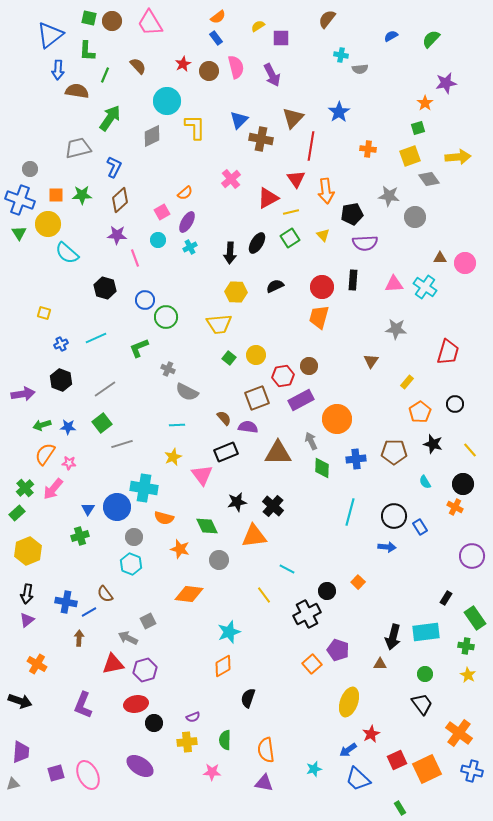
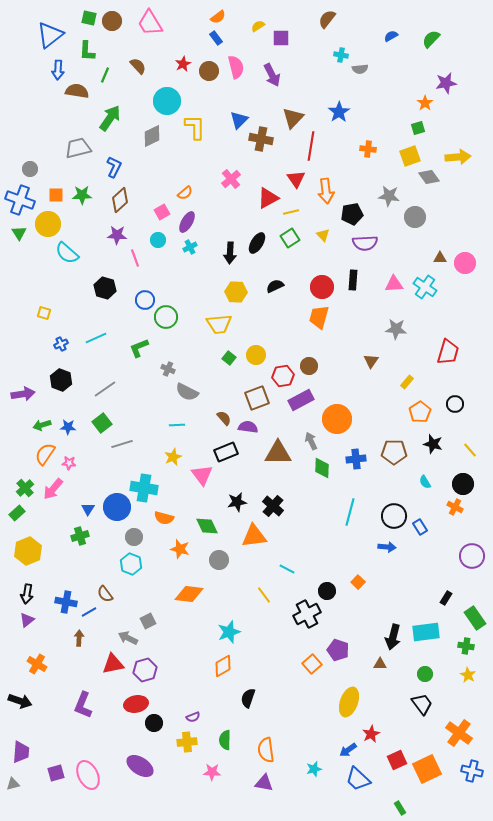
gray diamond at (429, 179): moved 2 px up
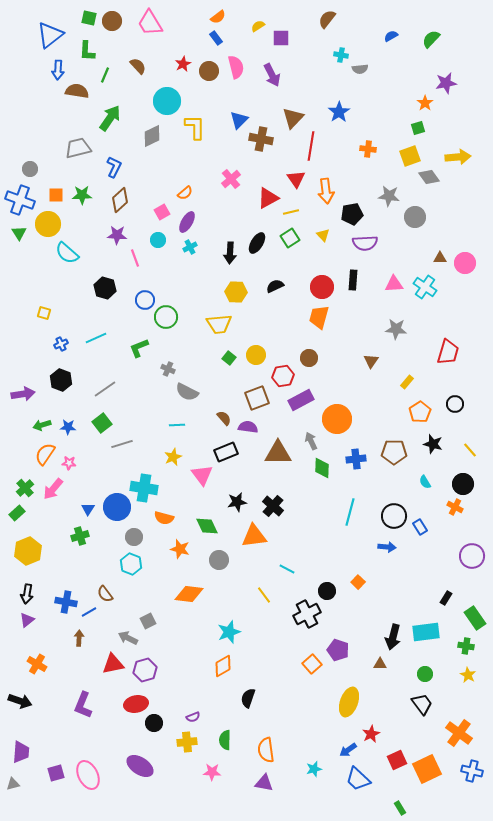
brown circle at (309, 366): moved 8 px up
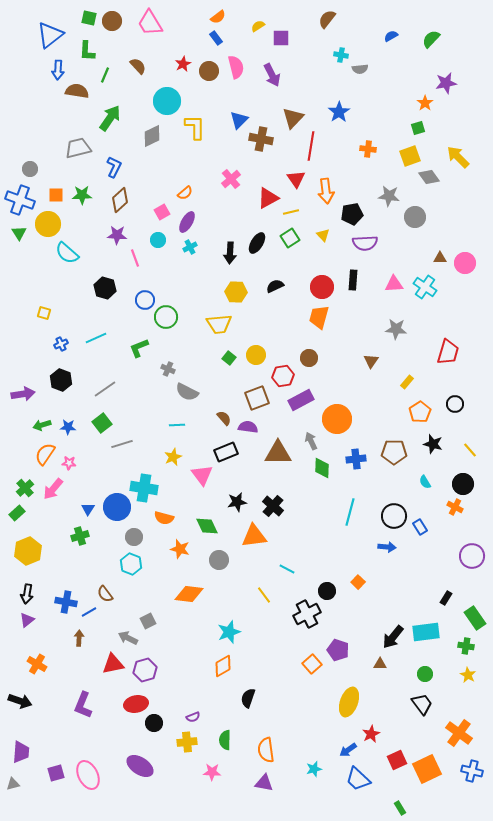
yellow arrow at (458, 157): rotated 130 degrees counterclockwise
black arrow at (393, 637): rotated 25 degrees clockwise
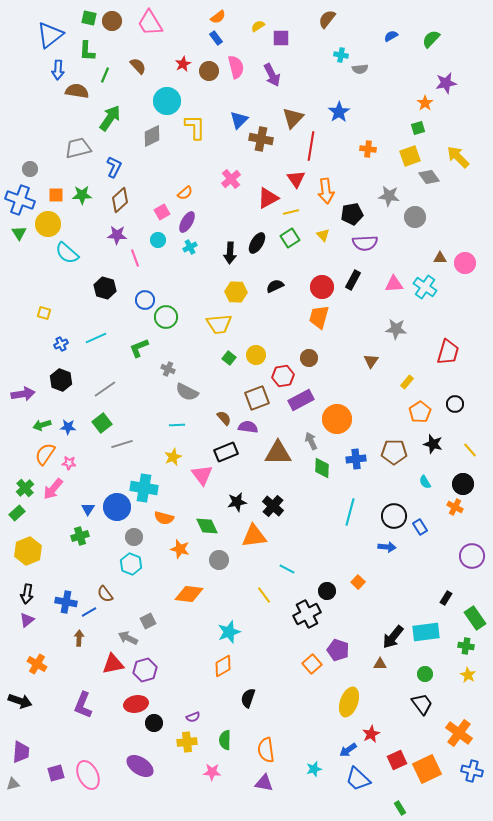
black rectangle at (353, 280): rotated 24 degrees clockwise
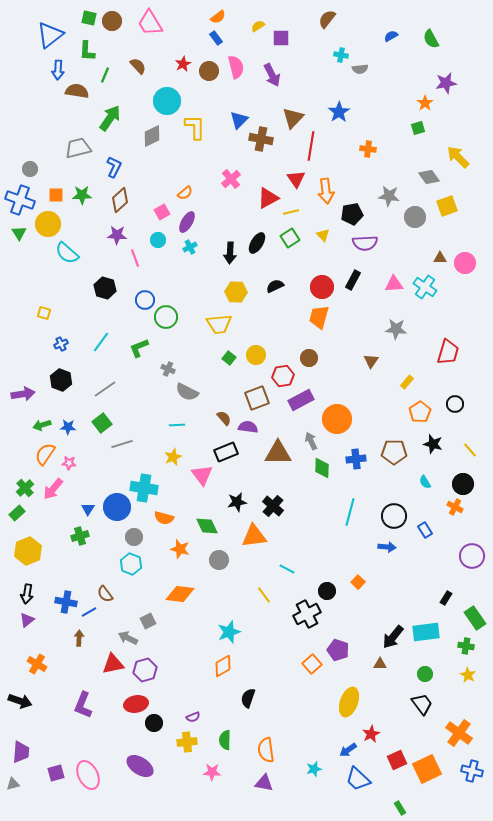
green semicircle at (431, 39): rotated 72 degrees counterclockwise
yellow square at (410, 156): moved 37 px right, 50 px down
cyan line at (96, 338): moved 5 px right, 4 px down; rotated 30 degrees counterclockwise
blue rectangle at (420, 527): moved 5 px right, 3 px down
orange diamond at (189, 594): moved 9 px left
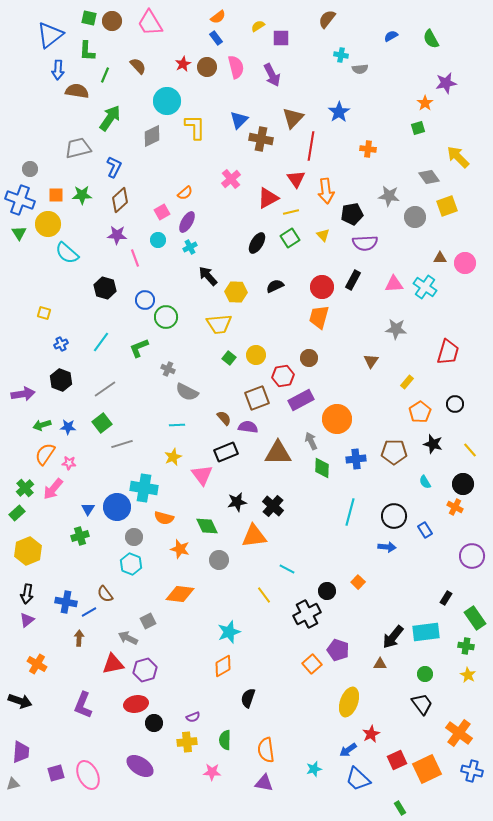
brown circle at (209, 71): moved 2 px left, 4 px up
black arrow at (230, 253): moved 22 px left, 23 px down; rotated 135 degrees clockwise
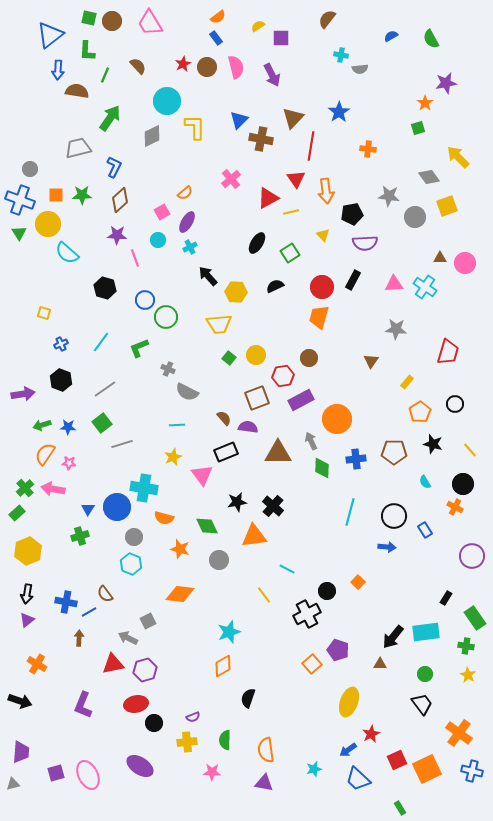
green square at (290, 238): moved 15 px down
pink arrow at (53, 489): rotated 60 degrees clockwise
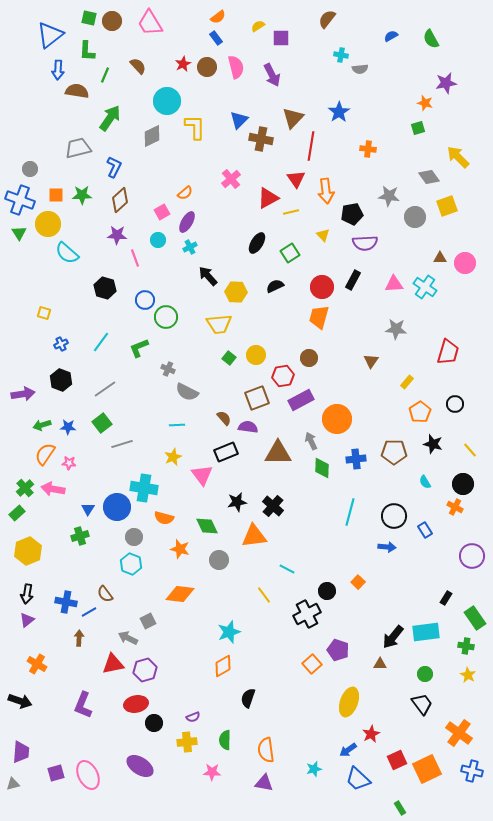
orange star at (425, 103): rotated 21 degrees counterclockwise
